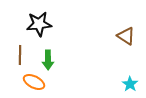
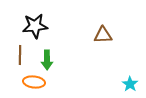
black star: moved 4 px left, 2 px down
brown triangle: moved 23 px left, 1 px up; rotated 36 degrees counterclockwise
green arrow: moved 1 px left
orange ellipse: rotated 20 degrees counterclockwise
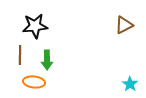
brown triangle: moved 21 px right, 10 px up; rotated 24 degrees counterclockwise
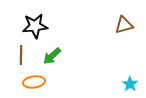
brown triangle: rotated 12 degrees clockwise
brown line: moved 1 px right
green arrow: moved 5 px right, 4 px up; rotated 48 degrees clockwise
orange ellipse: rotated 15 degrees counterclockwise
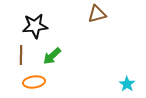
brown triangle: moved 27 px left, 11 px up
cyan star: moved 3 px left
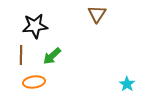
brown triangle: rotated 42 degrees counterclockwise
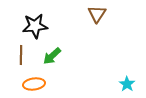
orange ellipse: moved 2 px down
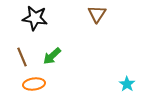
black star: moved 8 px up; rotated 15 degrees clockwise
brown line: moved 1 px right, 2 px down; rotated 24 degrees counterclockwise
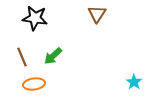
green arrow: moved 1 px right
cyan star: moved 7 px right, 2 px up
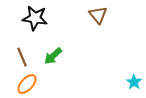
brown triangle: moved 1 px right, 1 px down; rotated 12 degrees counterclockwise
orange ellipse: moved 7 px left; rotated 40 degrees counterclockwise
